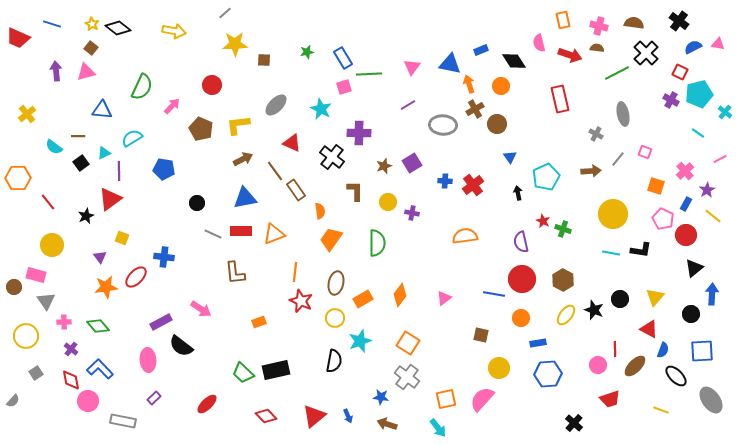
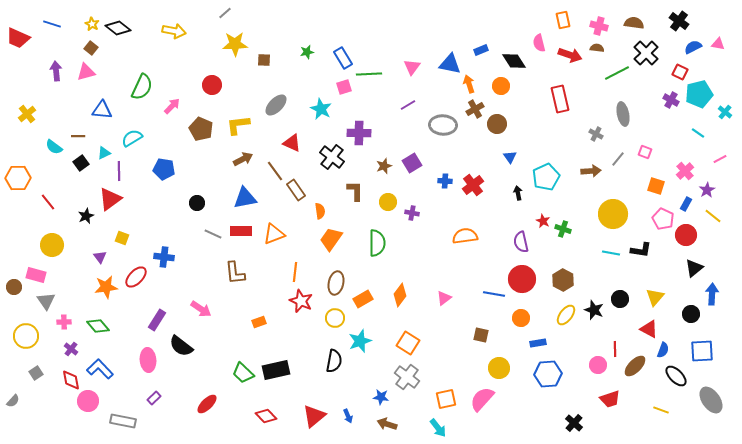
purple rectangle at (161, 322): moved 4 px left, 2 px up; rotated 30 degrees counterclockwise
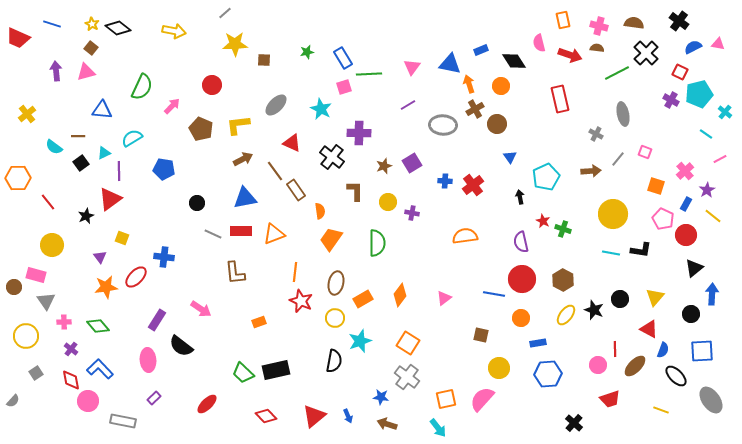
cyan line at (698, 133): moved 8 px right, 1 px down
black arrow at (518, 193): moved 2 px right, 4 px down
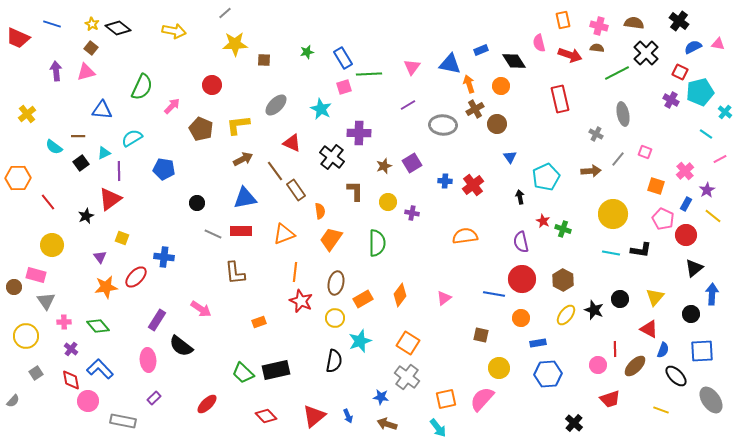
cyan pentagon at (699, 94): moved 1 px right, 2 px up
orange triangle at (274, 234): moved 10 px right
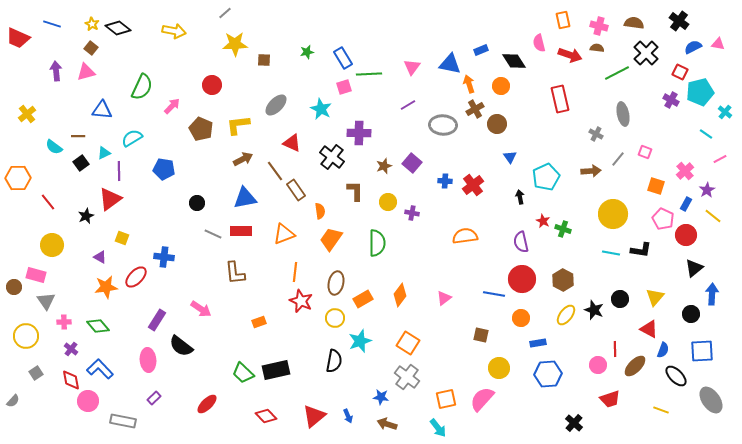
purple square at (412, 163): rotated 18 degrees counterclockwise
purple triangle at (100, 257): rotated 24 degrees counterclockwise
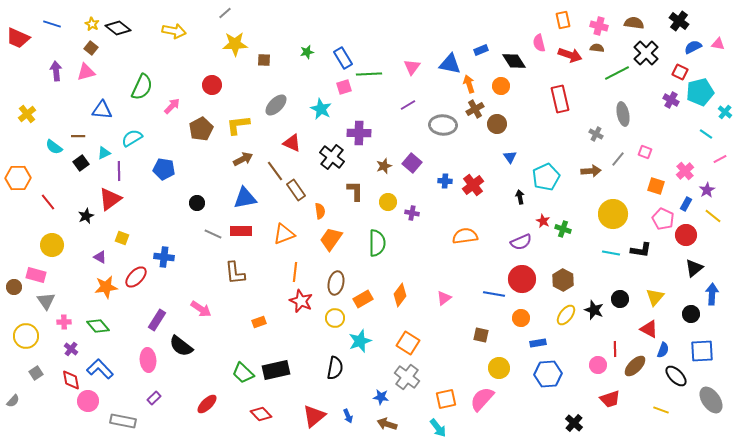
brown pentagon at (201, 129): rotated 20 degrees clockwise
purple semicircle at (521, 242): rotated 100 degrees counterclockwise
black semicircle at (334, 361): moved 1 px right, 7 px down
red diamond at (266, 416): moved 5 px left, 2 px up
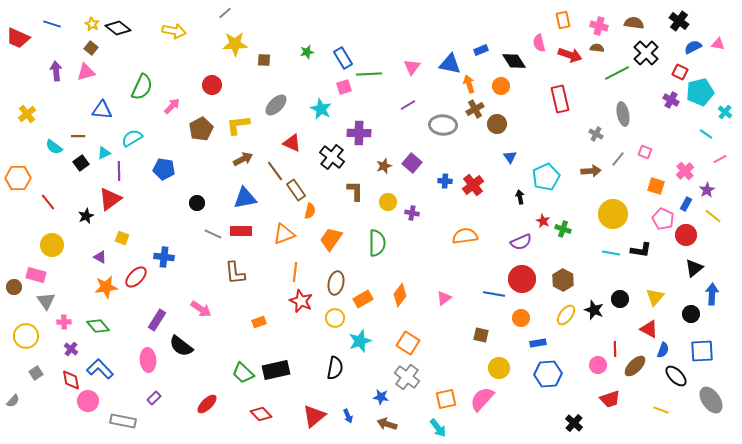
orange semicircle at (320, 211): moved 10 px left; rotated 21 degrees clockwise
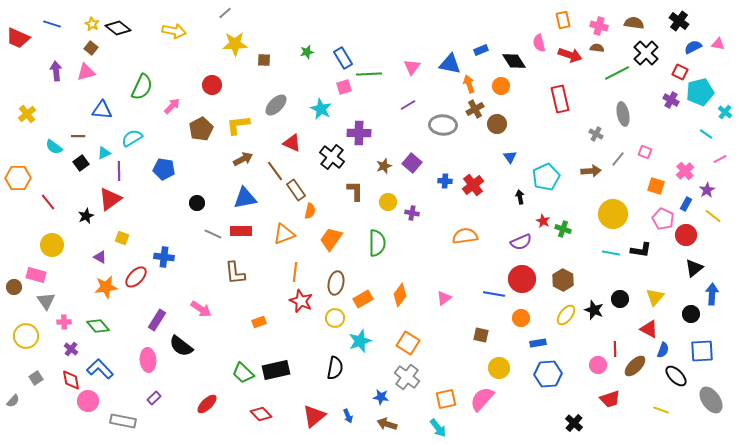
gray square at (36, 373): moved 5 px down
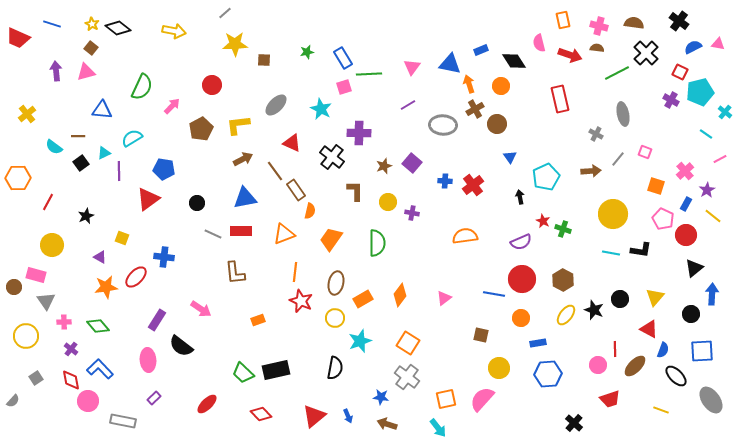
red triangle at (110, 199): moved 38 px right
red line at (48, 202): rotated 66 degrees clockwise
orange rectangle at (259, 322): moved 1 px left, 2 px up
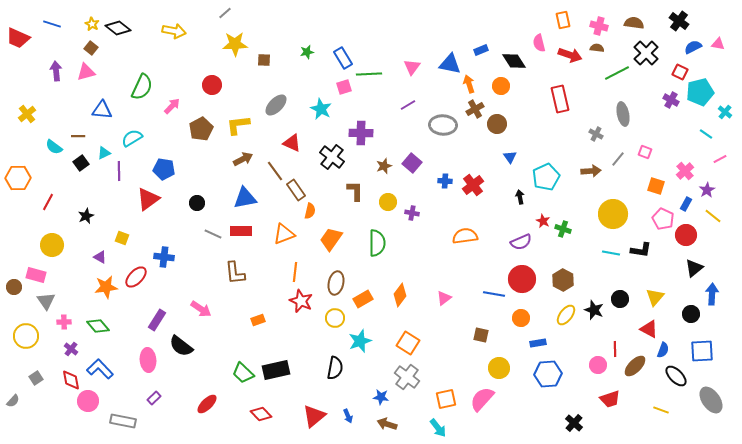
purple cross at (359, 133): moved 2 px right
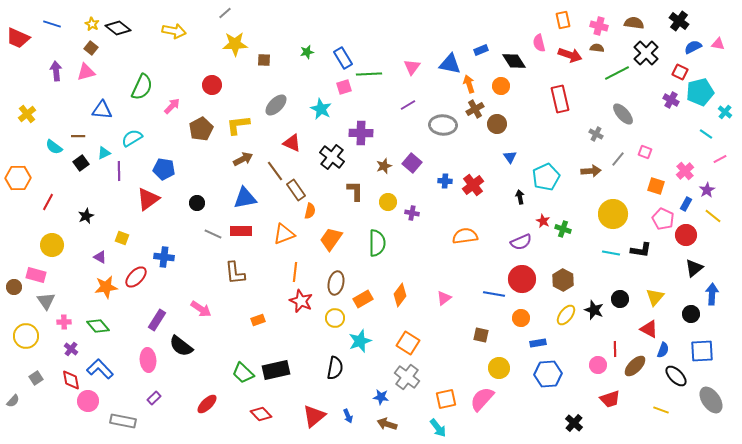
gray ellipse at (623, 114): rotated 30 degrees counterclockwise
